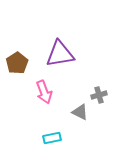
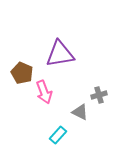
brown pentagon: moved 5 px right, 10 px down; rotated 15 degrees counterclockwise
cyan rectangle: moved 6 px right, 3 px up; rotated 36 degrees counterclockwise
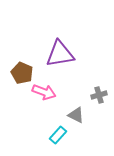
pink arrow: rotated 50 degrees counterclockwise
gray triangle: moved 4 px left, 3 px down
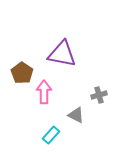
purple triangle: moved 2 px right; rotated 20 degrees clockwise
brown pentagon: rotated 10 degrees clockwise
pink arrow: rotated 110 degrees counterclockwise
cyan rectangle: moved 7 px left
